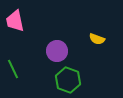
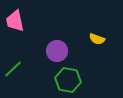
green line: rotated 72 degrees clockwise
green hexagon: rotated 10 degrees counterclockwise
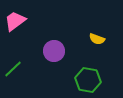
pink trapezoid: rotated 65 degrees clockwise
purple circle: moved 3 px left
green hexagon: moved 20 px right
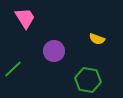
pink trapezoid: moved 10 px right, 3 px up; rotated 95 degrees clockwise
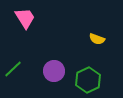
purple circle: moved 20 px down
green hexagon: rotated 25 degrees clockwise
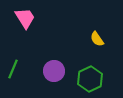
yellow semicircle: rotated 35 degrees clockwise
green line: rotated 24 degrees counterclockwise
green hexagon: moved 2 px right, 1 px up
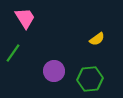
yellow semicircle: rotated 91 degrees counterclockwise
green line: moved 16 px up; rotated 12 degrees clockwise
green hexagon: rotated 20 degrees clockwise
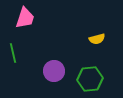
pink trapezoid: rotated 50 degrees clockwise
yellow semicircle: rotated 21 degrees clockwise
green line: rotated 48 degrees counterclockwise
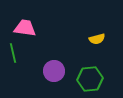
pink trapezoid: moved 10 px down; rotated 100 degrees counterclockwise
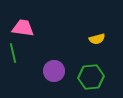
pink trapezoid: moved 2 px left
green hexagon: moved 1 px right, 2 px up
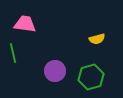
pink trapezoid: moved 2 px right, 4 px up
purple circle: moved 1 px right
green hexagon: rotated 10 degrees counterclockwise
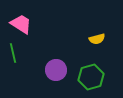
pink trapezoid: moved 4 px left; rotated 25 degrees clockwise
purple circle: moved 1 px right, 1 px up
